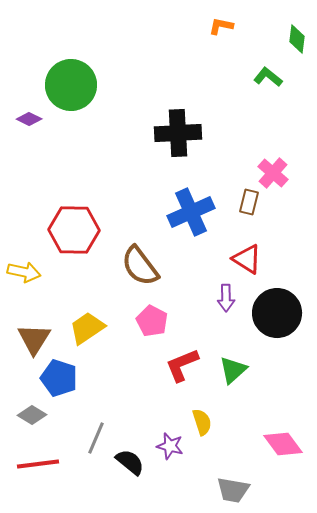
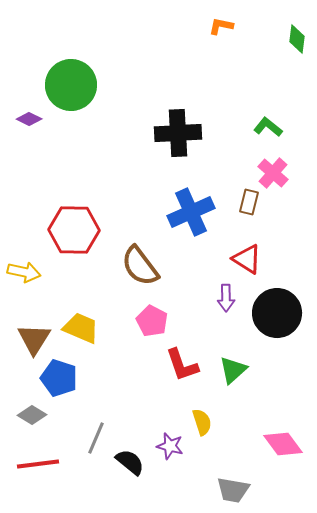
green L-shape: moved 50 px down
yellow trapezoid: moved 6 px left; rotated 57 degrees clockwise
red L-shape: rotated 87 degrees counterclockwise
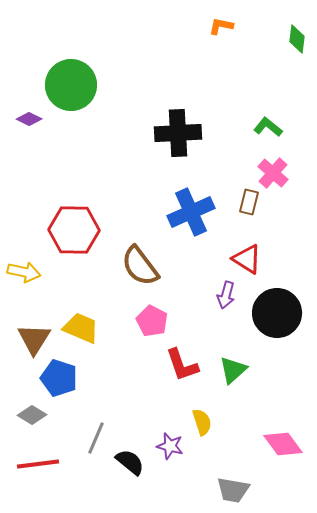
purple arrow: moved 3 px up; rotated 16 degrees clockwise
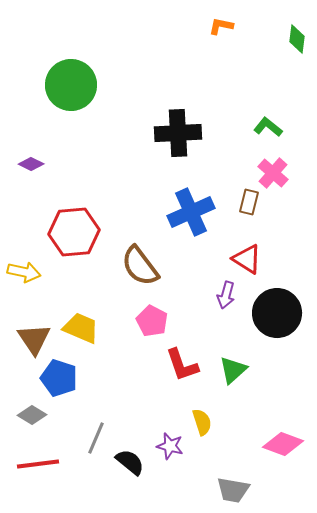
purple diamond: moved 2 px right, 45 px down
red hexagon: moved 2 px down; rotated 6 degrees counterclockwise
brown triangle: rotated 6 degrees counterclockwise
pink diamond: rotated 33 degrees counterclockwise
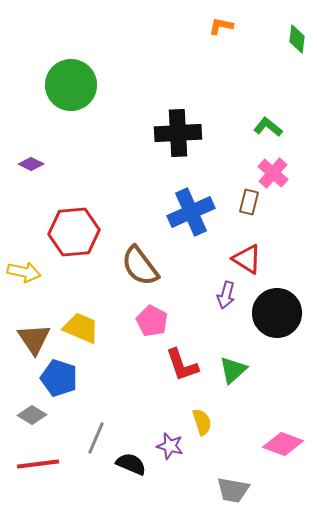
black semicircle: moved 1 px right, 2 px down; rotated 16 degrees counterclockwise
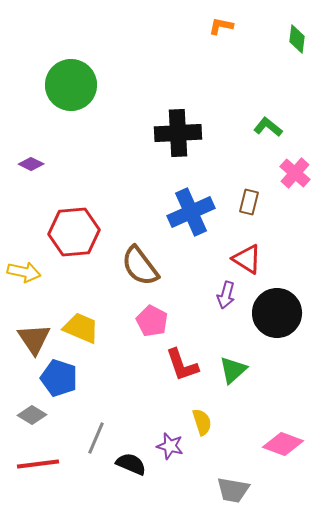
pink cross: moved 22 px right
